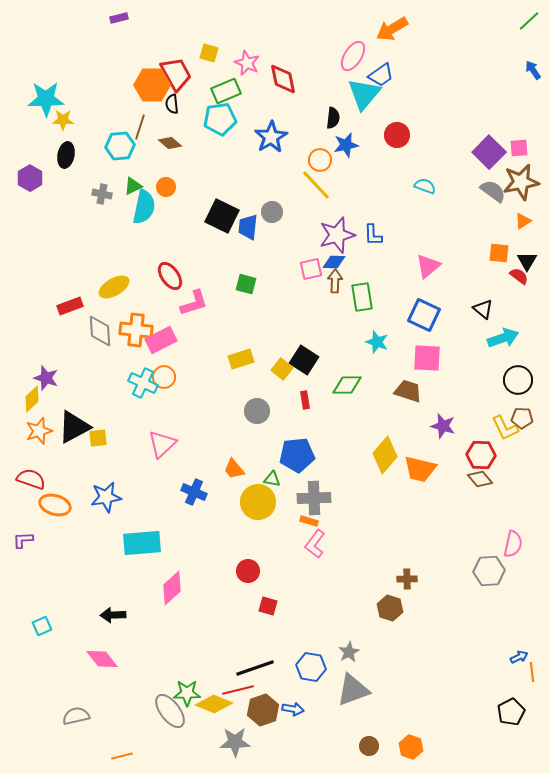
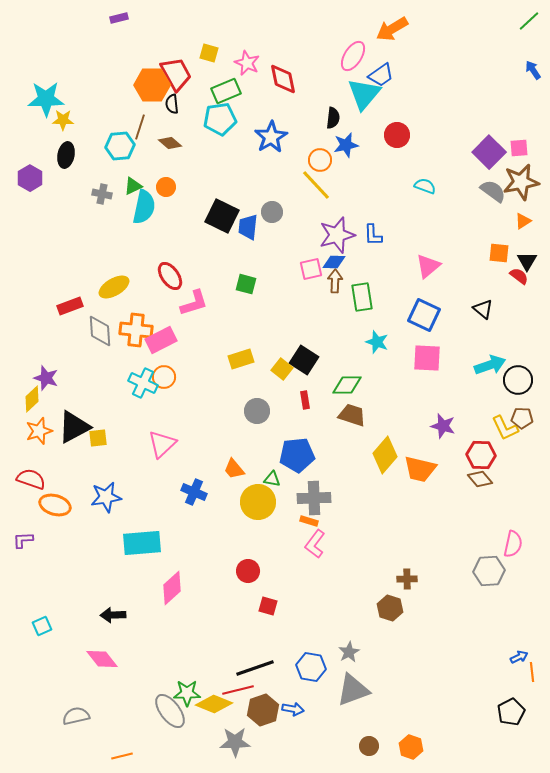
cyan arrow at (503, 338): moved 13 px left, 27 px down
brown trapezoid at (408, 391): moved 56 px left, 24 px down
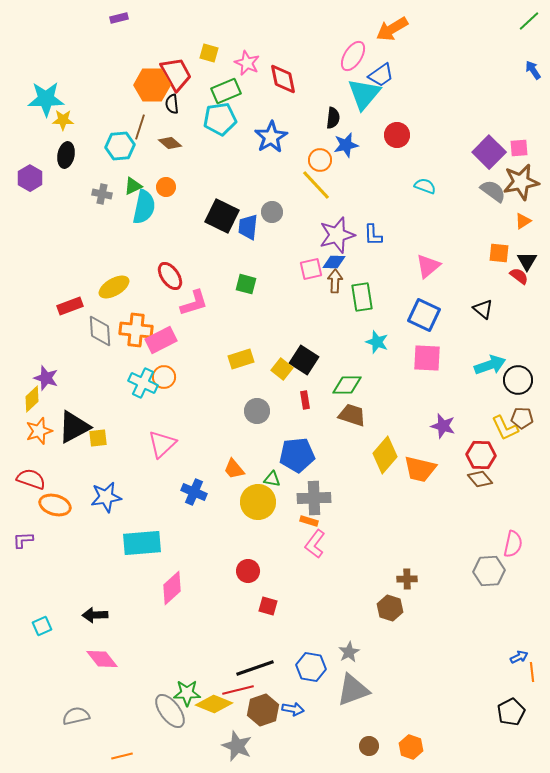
black arrow at (113, 615): moved 18 px left
gray star at (235, 742): moved 2 px right, 4 px down; rotated 24 degrees clockwise
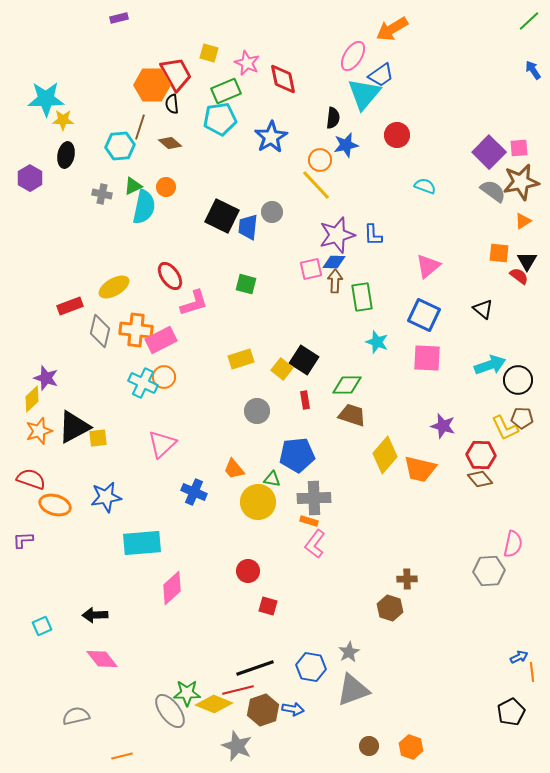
gray diamond at (100, 331): rotated 16 degrees clockwise
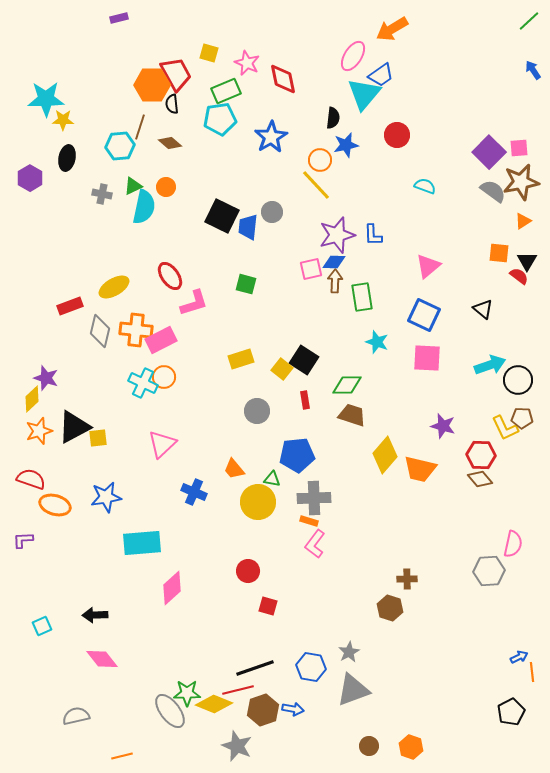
black ellipse at (66, 155): moved 1 px right, 3 px down
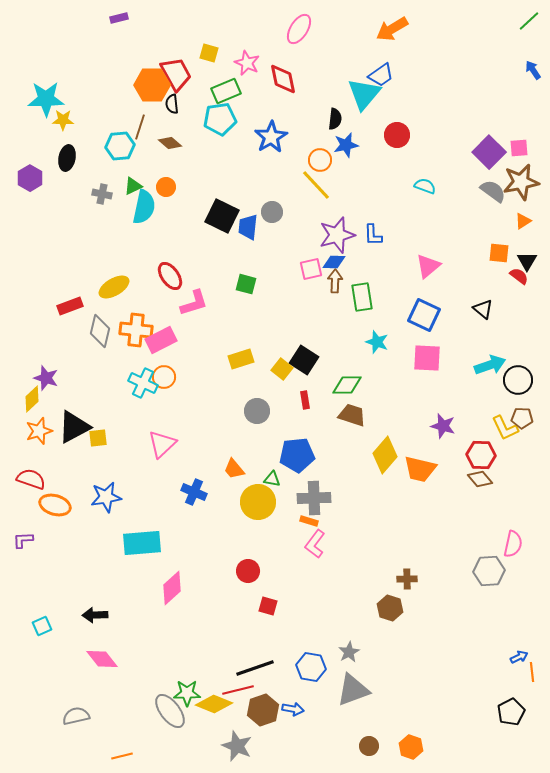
pink ellipse at (353, 56): moved 54 px left, 27 px up
black semicircle at (333, 118): moved 2 px right, 1 px down
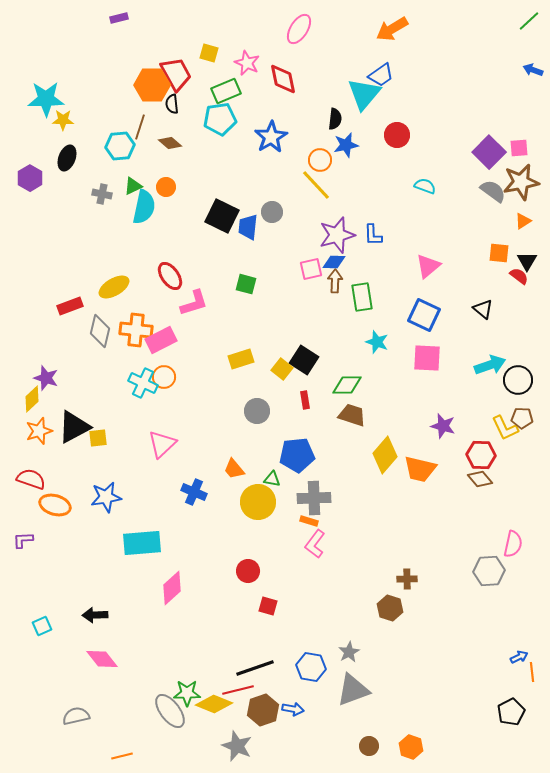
blue arrow at (533, 70): rotated 36 degrees counterclockwise
black ellipse at (67, 158): rotated 10 degrees clockwise
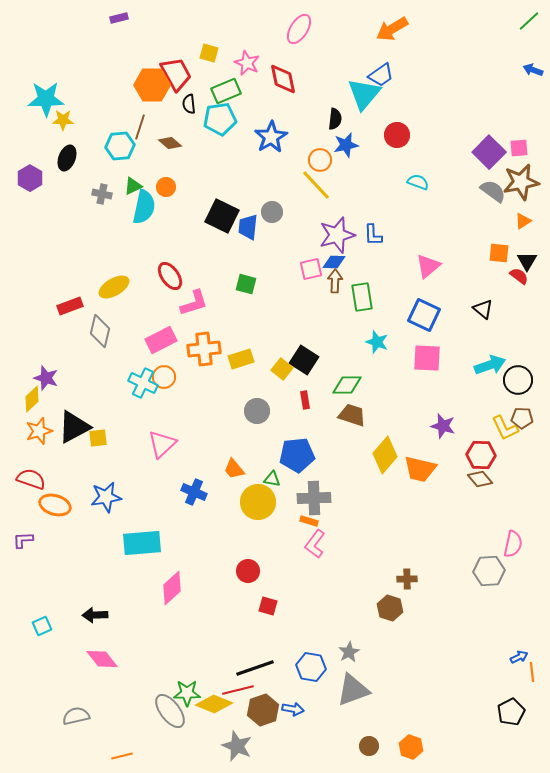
black semicircle at (172, 104): moved 17 px right
cyan semicircle at (425, 186): moved 7 px left, 4 px up
orange cross at (136, 330): moved 68 px right, 19 px down; rotated 12 degrees counterclockwise
